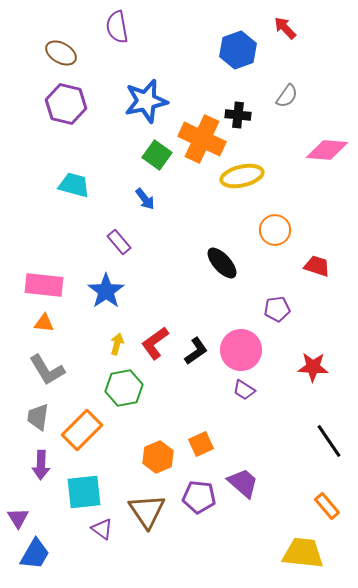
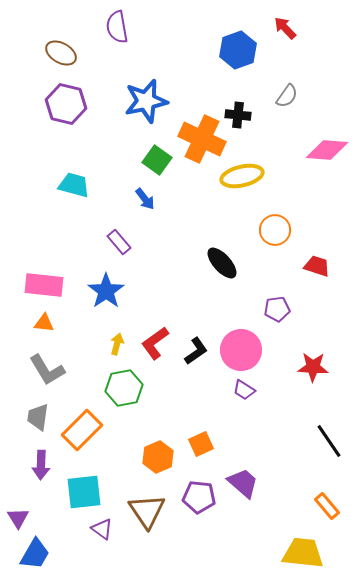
green square at (157, 155): moved 5 px down
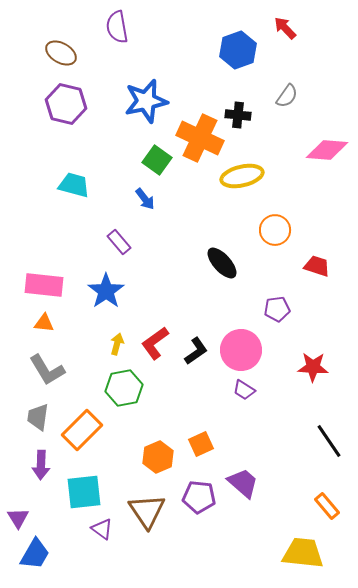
orange cross at (202, 139): moved 2 px left, 1 px up
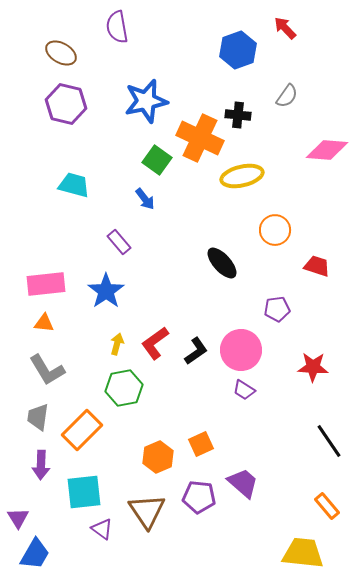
pink rectangle at (44, 285): moved 2 px right, 1 px up; rotated 12 degrees counterclockwise
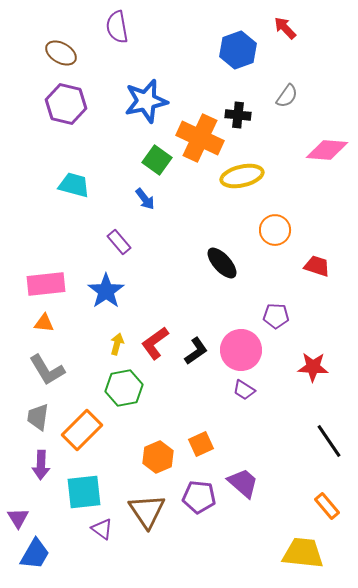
purple pentagon at (277, 309): moved 1 px left, 7 px down; rotated 10 degrees clockwise
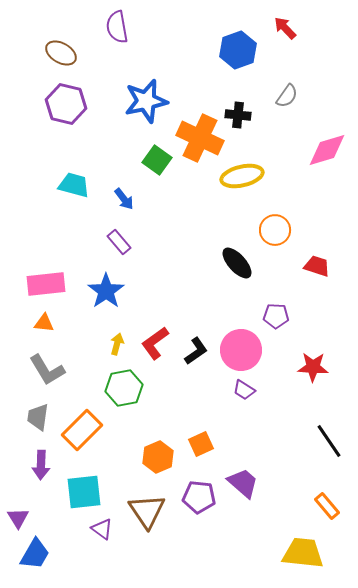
pink diamond at (327, 150): rotated 21 degrees counterclockwise
blue arrow at (145, 199): moved 21 px left
black ellipse at (222, 263): moved 15 px right
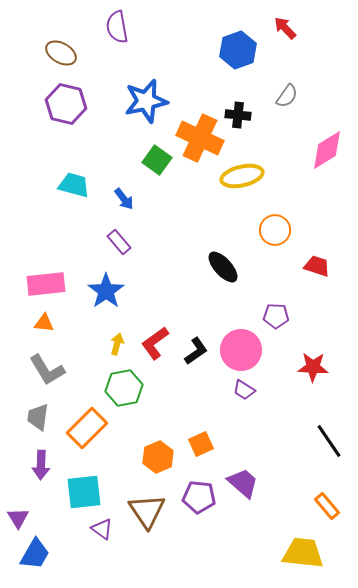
pink diamond at (327, 150): rotated 15 degrees counterclockwise
black ellipse at (237, 263): moved 14 px left, 4 px down
orange rectangle at (82, 430): moved 5 px right, 2 px up
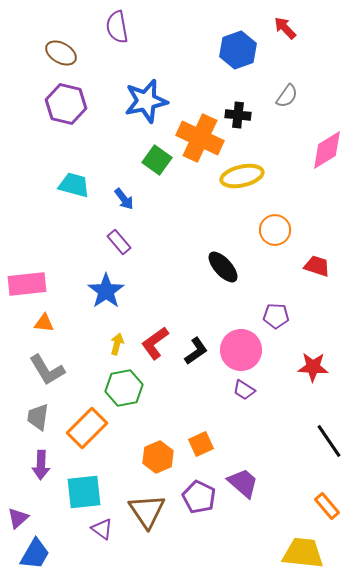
pink rectangle at (46, 284): moved 19 px left
purple pentagon at (199, 497): rotated 20 degrees clockwise
purple triangle at (18, 518): rotated 20 degrees clockwise
